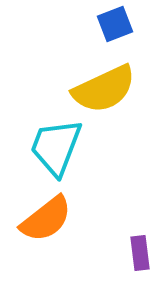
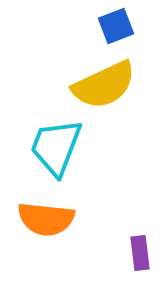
blue square: moved 1 px right, 2 px down
yellow semicircle: moved 4 px up
orange semicircle: rotated 44 degrees clockwise
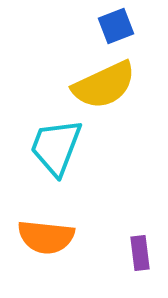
orange semicircle: moved 18 px down
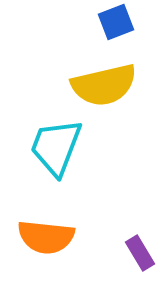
blue square: moved 4 px up
yellow semicircle: rotated 12 degrees clockwise
purple rectangle: rotated 24 degrees counterclockwise
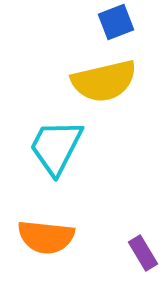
yellow semicircle: moved 4 px up
cyan trapezoid: rotated 6 degrees clockwise
purple rectangle: moved 3 px right
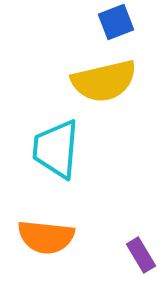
cyan trapezoid: moved 2 px down; rotated 22 degrees counterclockwise
purple rectangle: moved 2 px left, 2 px down
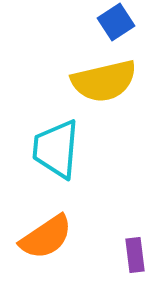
blue square: rotated 12 degrees counterclockwise
orange semicircle: rotated 40 degrees counterclockwise
purple rectangle: moved 6 px left; rotated 24 degrees clockwise
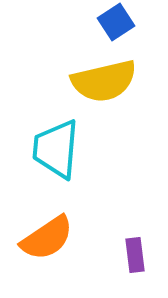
orange semicircle: moved 1 px right, 1 px down
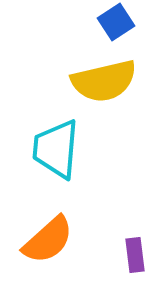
orange semicircle: moved 1 px right, 2 px down; rotated 8 degrees counterclockwise
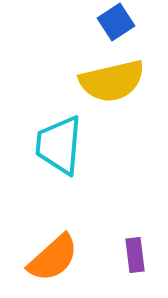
yellow semicircle: moved 8 px right
cyan trapezoid: moved 3 px right, 4 px up
orange semicircle: moved 5 px right, 18 px down
